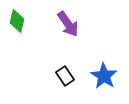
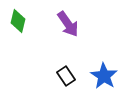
green diamond: moved 1 px right
black rectangle: moved 1 px right
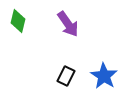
black rectangle: rotated 60 degrees clockwise
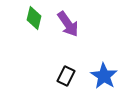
green diamond: moved 16 px right, 3 px up
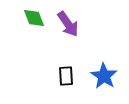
green diamond: rotated 35 degrees counterclockwise
black rectangle: rotated 30 degrees counterclockwise
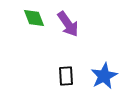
blue star: rotated 12 degrees clockwise
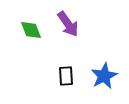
green diamond: moved 3 px left, 12 px down
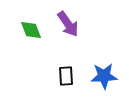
blue star: rotated 24 degrees clockwise
